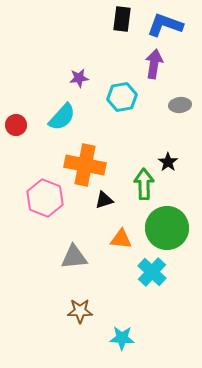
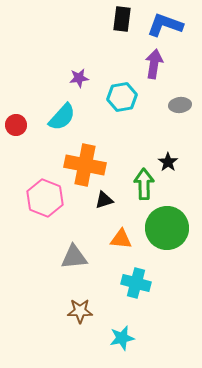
cyan cross: moved 16 px left, 11 px down; rotated 28 degrees counterclockwise
cyan star: rotated 15 degrees counterclockwise
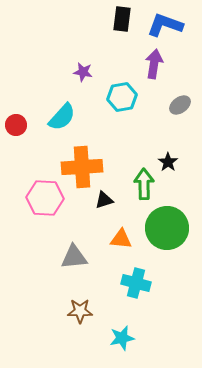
purple star: moved 4 px right, 6 px up; rotated 18 degrees clockwise
gray ellipse: rotated 30 degrees counterclockwise
orange cross: moved 3 px left, 2 px down; rotated 15 degrees counterclockwise
pink hexagon: rotated 18 degrees counterclockwise
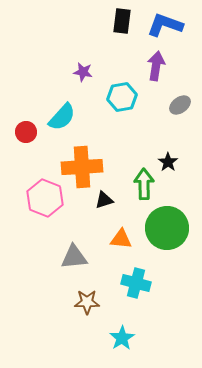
black rectangle: moved 2 px down
purple arrow: moved 2 px right, 2 px down
red circle: moved 10 px right, 7 px down
pink hexagon: rotated 18 degrees clockwise
brown star: moved 7 px right, 9 px up
cyan star: rotated 20 degrees counterclockwise
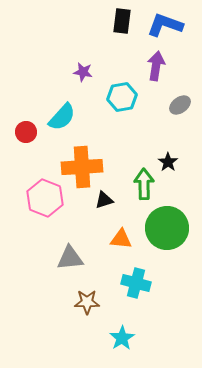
gray triangle: moved 4 px left, 1 px down
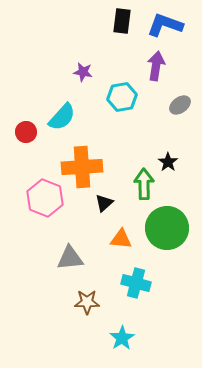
black triangle: moved 3 px down; rotated 24 degrees counterclockwise
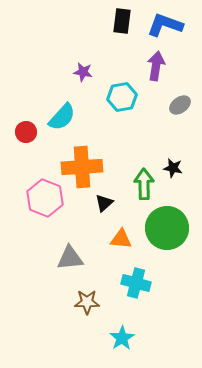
black star: moved 5 px right, 6 px down; rotated 24 degrees counterclockwise
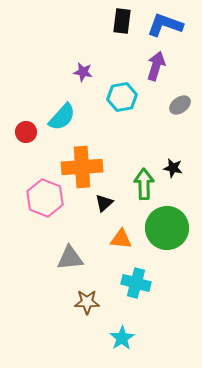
purple arrow: rotated 8 degrees clockwise
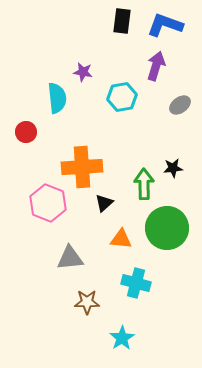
cyan semicircle: moved 5 px left, 19 px up; rotated 48 degrees counterclockwise
black star: rotated 18 degrees counterclockwise
pink hexagon: moved 3 px right, 5 px down
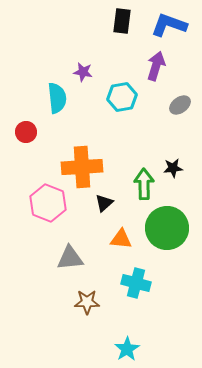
blue L-shape: moved 4 px right
cyan star: moved 5 px right, 11 px down
